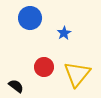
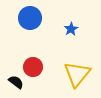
blue star: moved 7 px right, 4 px up
red circle: moved 11 px left
black semicircle: moved 4 px up
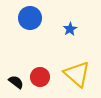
blue star: moved 1 px left
red circle: moved 7 px right, 10 px down
yellow triangle: rotated 28 degrees counterclockwise
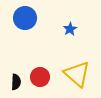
blue circle: moved 5 px left
black semicircle: rotated 56 degrees clockwise
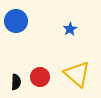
blue circle: moved 9 px left, 3 px down
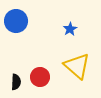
yellow triangle: moved 8 px up
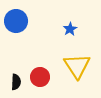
yellow triangle: rotated 16 degrees clockwise
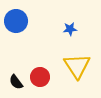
blue star: rotated 24 degrees clockwise
black semicircle: rotated 140 degrees clockwise
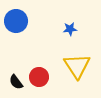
red circle: moved 1 px left
